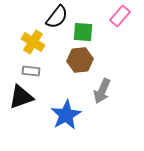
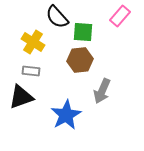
black semicircle: rotated 100 degrees clockwise
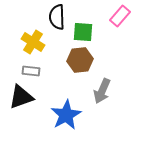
black semicircle: rotated 40 degrees clockwise
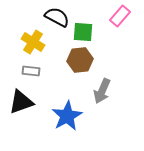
black semicircle: rotated 120 degrees clockwise
black triangle: moved 5 px down
blue star: moved 1 px right, 1 px down
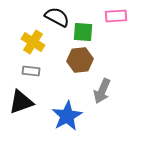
pink rectangle: moved 4 px left; rotated 45 degrees clockwise
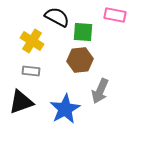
pink rectangle: moved 1 px left, 1 px up; rotated 15 degrees clockwise
yellow cross: moved 1 px left, 1 px up
gray arrow: moved 2 px left
blue star: moved 2 px left, 7 px up
